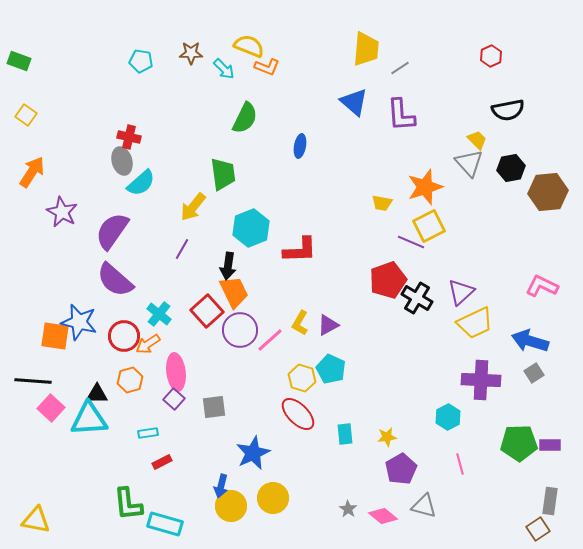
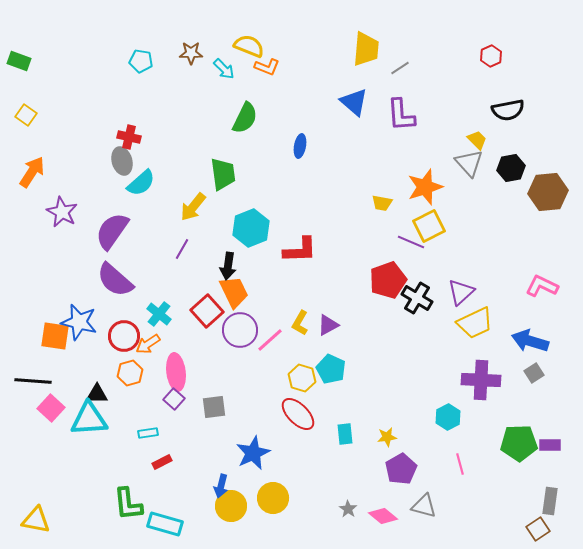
orange hexagon at (130, 380): moved 7 px up
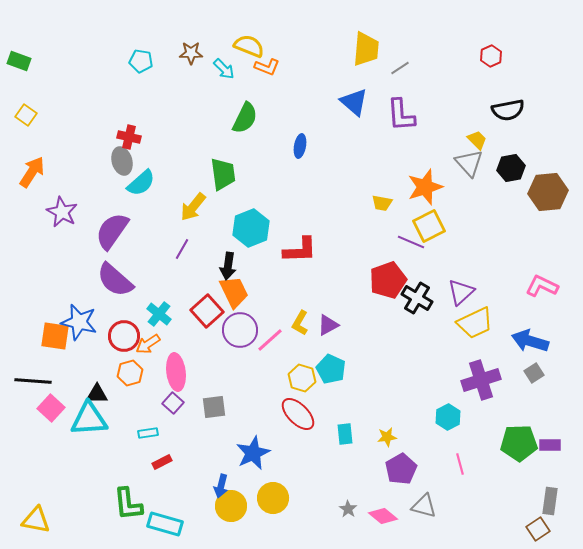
purple cross at (481, 380): rotated 21 degrees counterclockwise
purple square at (174, 399): moved 1 px left, 4 px down
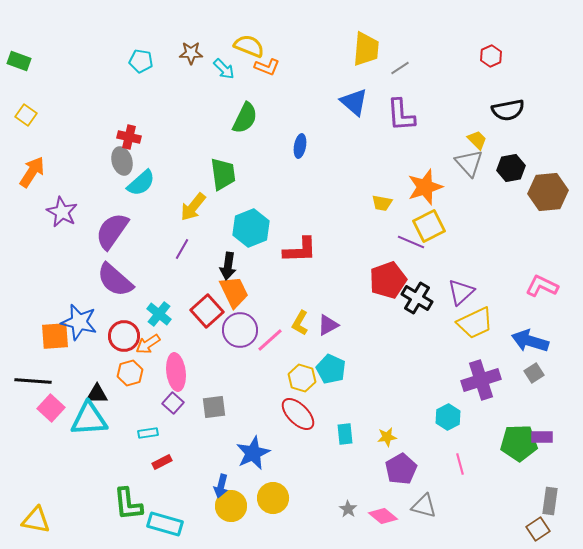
orange square at (55, 336): rotated 12 degrees counterclockwise
purple rectangle at (550, 445): moved 8 px left, 8 px up
